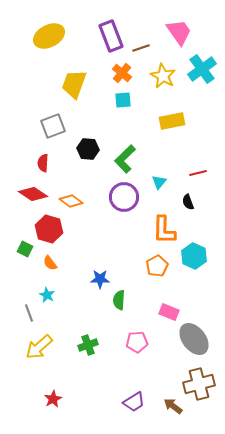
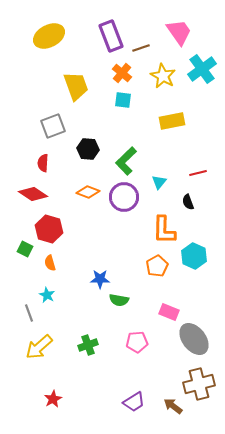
yellow trapezoid: moved 2 px right, 2 px down; rotated 140 degrees clockwise
cyan square: rotated 12 degrees clockwise
green L-shape: moved 1 px right, 2 px down
orange diamond: moved 17 px right, 9 px up; rotated 15 degrees counterclockwise
orange semicircle: rotated 21 degrees clockwise
green semicircle: rotated 84 degrees counterclockwise
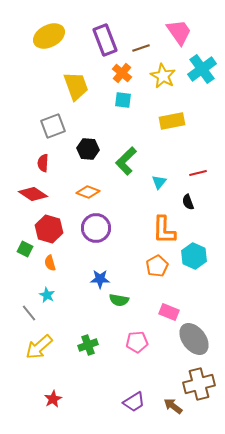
purple rectangle: moved 6 px left, 4 px down
purple circle: moved 28 px left, 31 px down
gray line: rotated 18 degrees counterclockwise
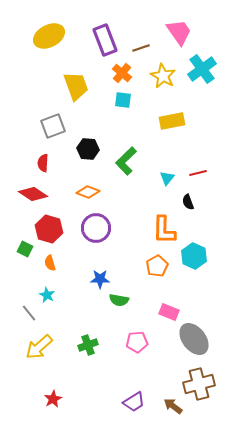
cyan triangle: moved 8 px right, 4 px up
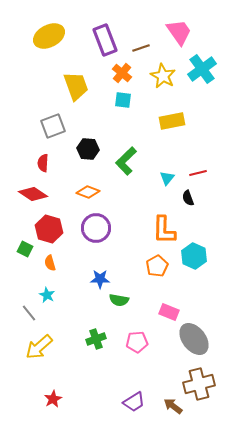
black semicircle: moved 4 px up
green cross: moved 8 px right, 6 px up
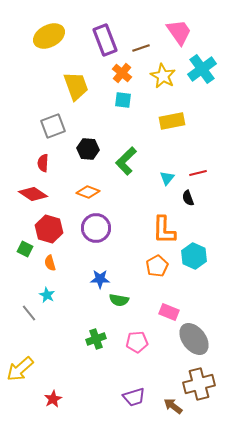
yellow arrow: moved 19 px left, 22 px down
purple trapezoid: moved 5 px up; rotated 15 degrees clockwise
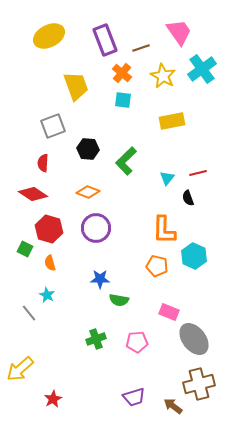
orange pentagon: rotated 30 degrees counterclockwise
